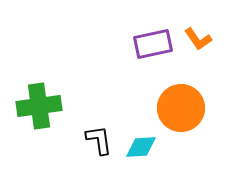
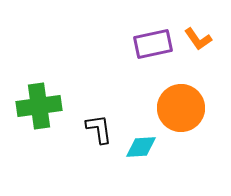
black L-shape: moved 11 px up
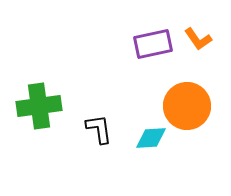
orange circle: moved 6 px right, 2 px up
cyan diamond: moved 10 px right, 9 px up
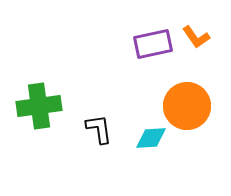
orange L-shape: moved 2 px left, 2 px up
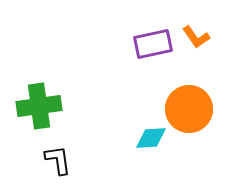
orange circle: moved 2 px right, 3 px down
black L-shape: moved 41 px left, 31 px down
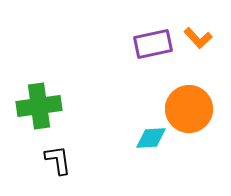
orange L-shape: moved 2 px right, 1 px down; rotated 8 degrees counterclockwise
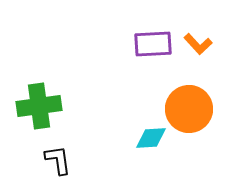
orange L-shape: moved 6 px down
purple rectangle: rotated 9 degrees clockwise
